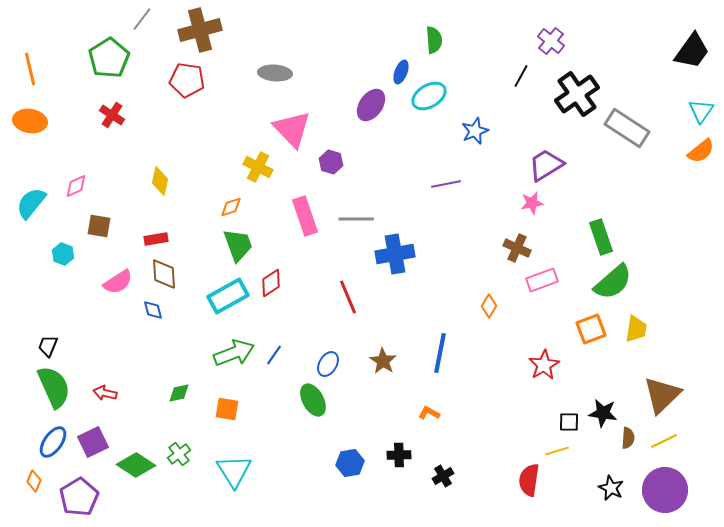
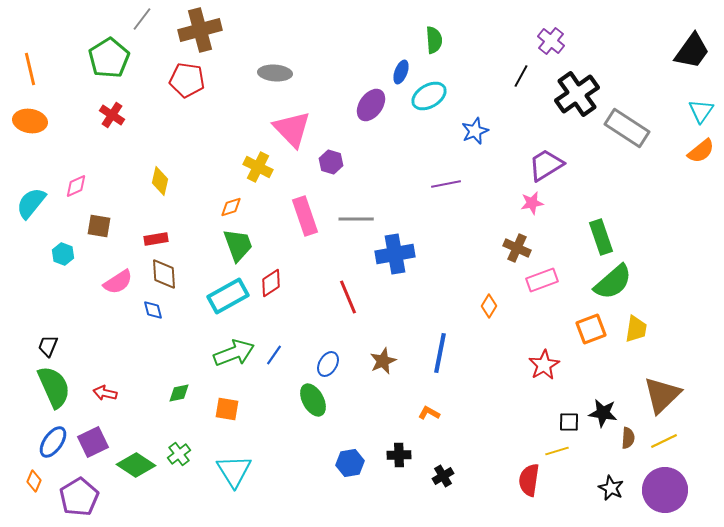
brown star at (383, 361): rotated 16 degrees clockwise
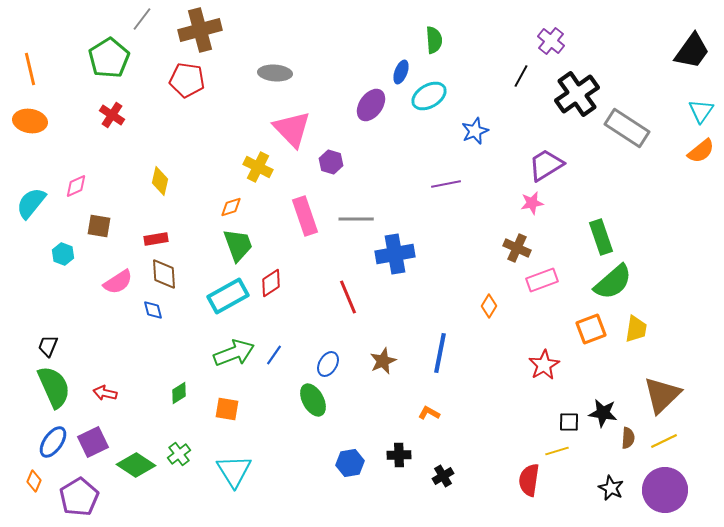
green diamond at (179, 393): rotated 20 degrees counterclockwise
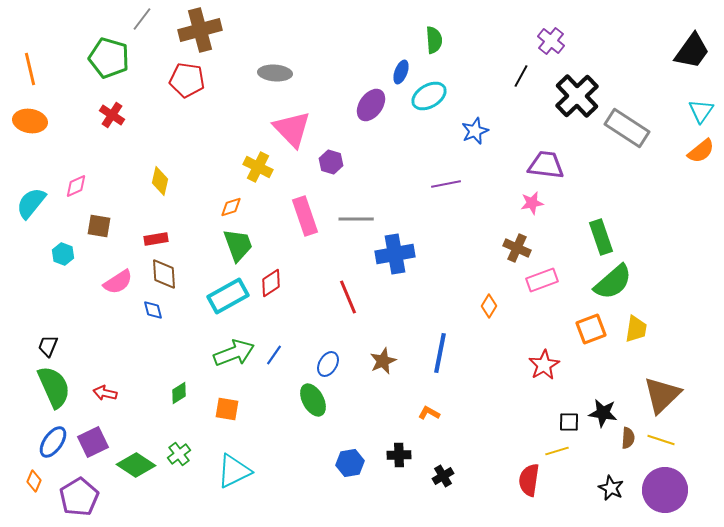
green pentagon at (109, 58): rotated 24 degrees counterclockwise
black cross at (577, 94): moved 2 px down; rotated 9 degrees counterclockwise
purple trapezoid at (546, 165): rotated 39 degrees clockwise
yellow line at (664, 441): moved 3 px left, 1 px up; rotated 44 degrees clockwise
cyan triangle at (234, 471): rotated 36 degrees clockwise
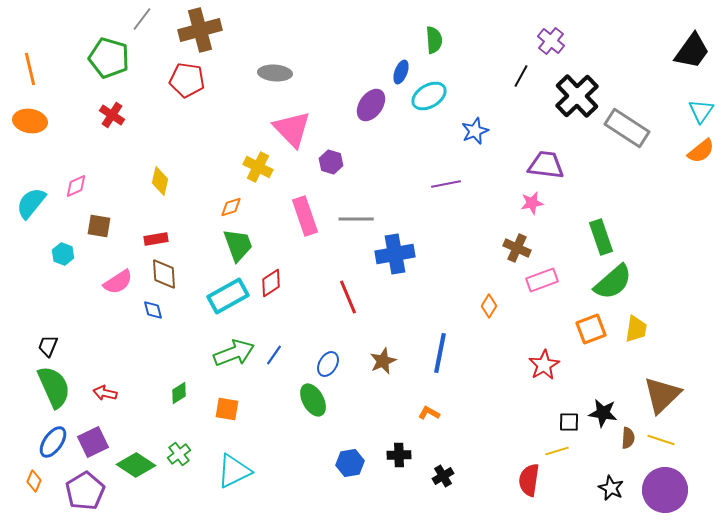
purple pentagon at (79, 497): moved 6 px right, 6 px up
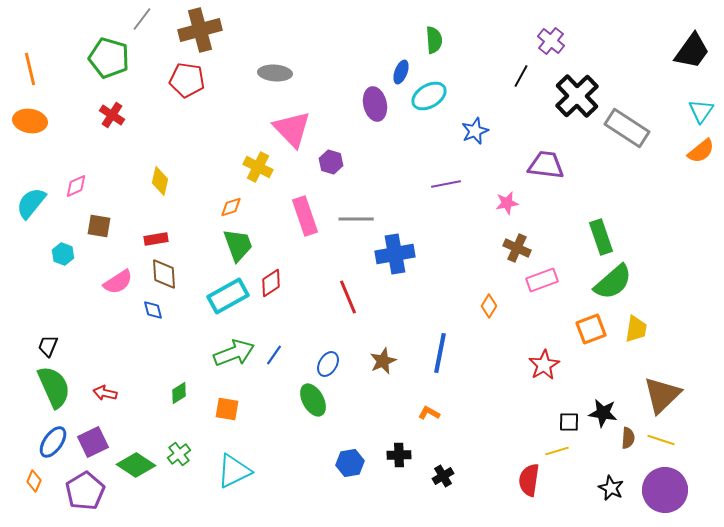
purple ellipse at (371, 105): moved 4 px right, 1 px up; rotated 48 degrees counterclockwise
pink star at (532, 203): moved 25 px left
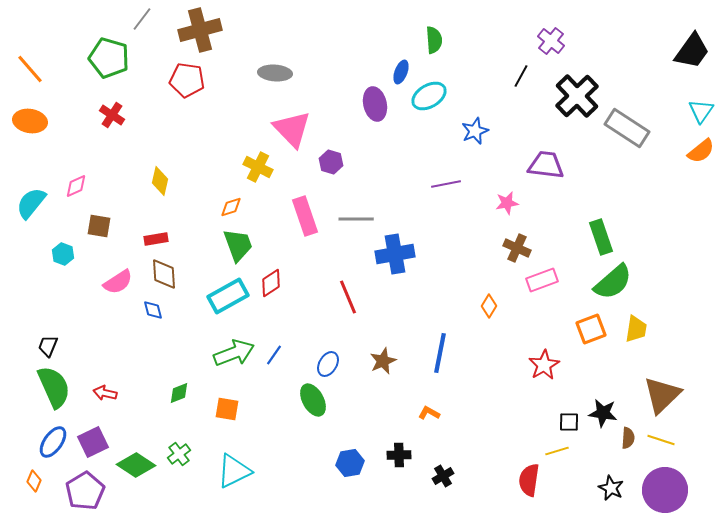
orange line at (30, 69): rotated 28 degrees counterclockwise
green diamond at (179, 393): rotated 10 degrees clockwise
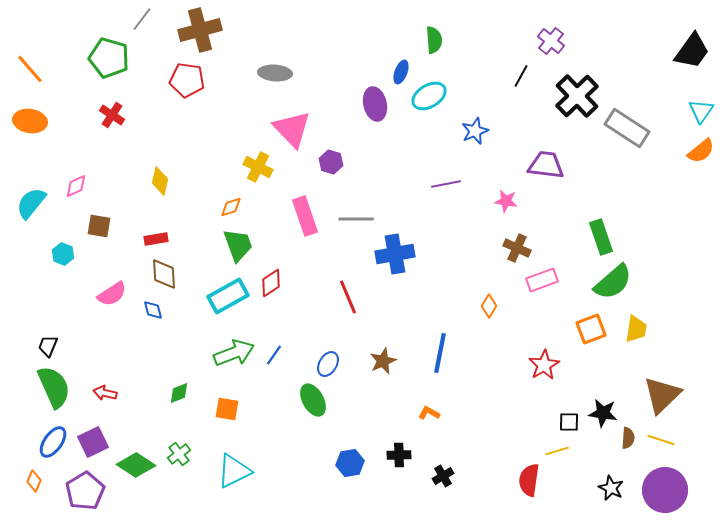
pink star at (507, 203): moved 1 px left, 2 px up; rotated 20 degrees clockwise
pink semicircle at (118, 282): moved 6 px left, 12 px down
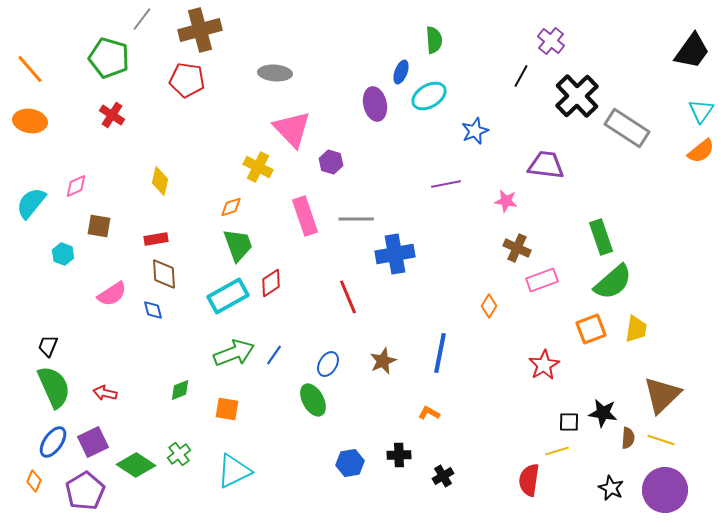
green diamond at (179, 393): moved 1 px right, 3 px up
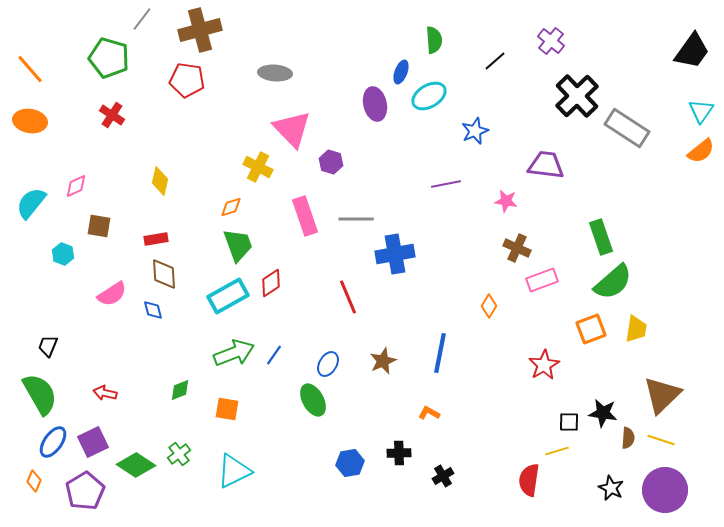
black line at (521, 76): moved 26 px left, 15 px up; rotated 20 degrees clockwise
green semicircle at (54, 387): moved 14 px left, 7 px down; rotated 6 degrees counterclockwise
black cross at (399, 455): moved 2 px up
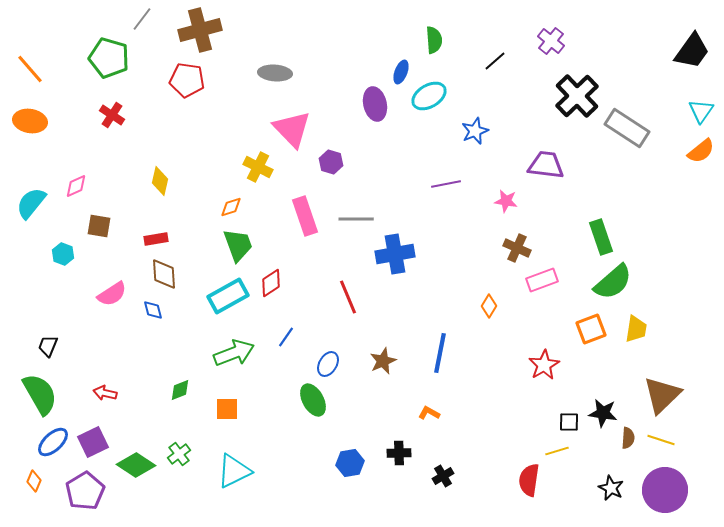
blue line at (274, 355): moved 12 px right, 18 px up
orange square at (227, 409): rotated 10 degrees counterclockwise
blue ellipse at (53, 442): rotated 12 degrees clockwise
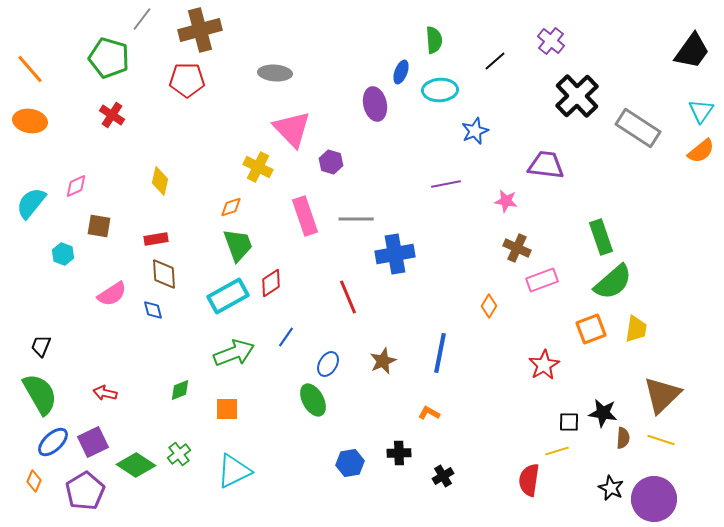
red pentagon at (187, 80): rotated 8 degrees counterclockwise
cyan ellipse at (429, 96): moved 11 px right, 6 px up; rotated 28 degrees clockwise
gray rectangle at (627, 128): moved 11 px right
black trapezoid at (48, 346): moved 7 px left
brown semicircle at (628, 438): moved 5 px left
purple circle at (665, 490): moved 11 px left, 9 px down
